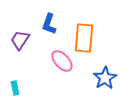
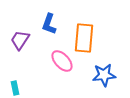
blue star: moved 1 px left, 3 px up; rotated 25 degrees clockwise
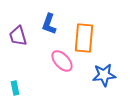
purple trapezoid: moved 2 px left, 4 px up; rotated 50 degrees counterclockwise
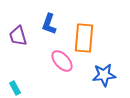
cyan rectangle: rotated 16 degrees counterclockwise
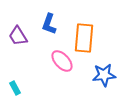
purple trapezoid: rotated 15 degrees counterclockwise
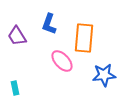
purple trapezoid: moved 1 px left
cyan rectangle: rotated 16 degrees clockwise
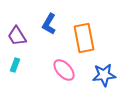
blue L-shape: rotated 10 degrees clockwise
orange rectangle: rotated 16 degrees counterclockwise
pink ellipse: moved 2 px right, 9 px down
cyan rectangle: moved 23 px up; rotated 32 degrees clockwise
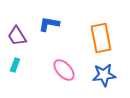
blue L-shape: rotated 70 degrees clockwise
orange rectangle: moved 17 px right
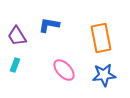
blue L-shape: moved 1 px down
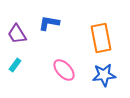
blue L-shape: moved 2 px up
purple trapezoid: moved 2 px up
cyan rectangle: rotated 16 degrees clockwise
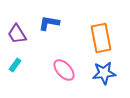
blue star: moved 2 px up
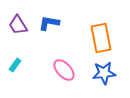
purple trapezoid: moved 1 px right, 9 px up
